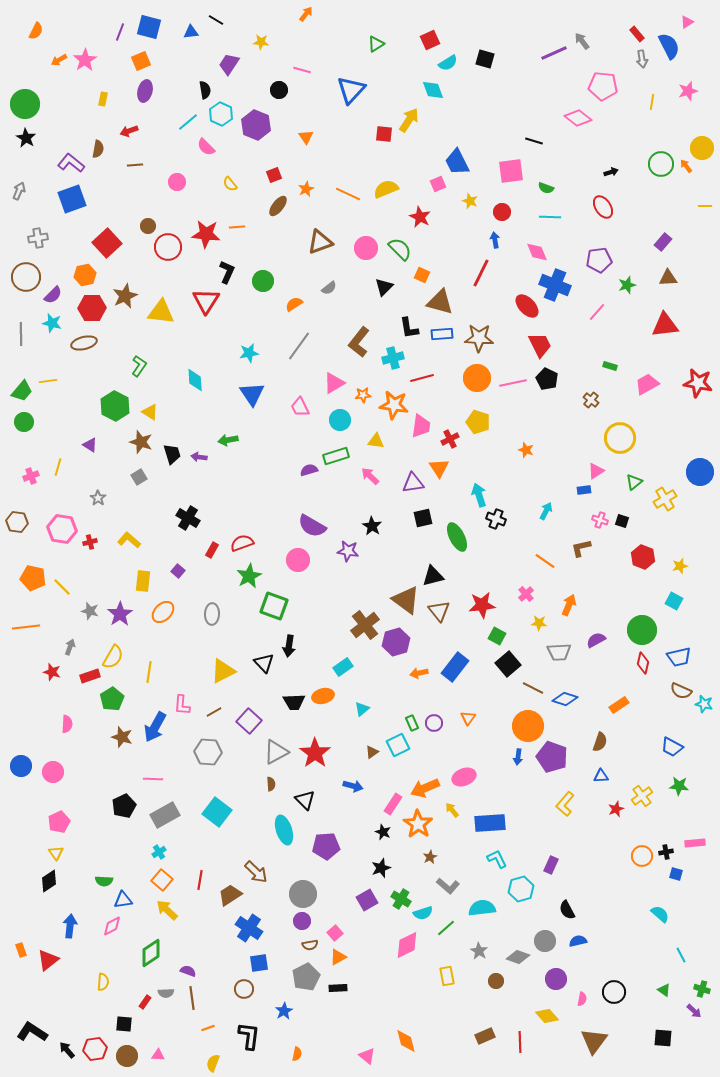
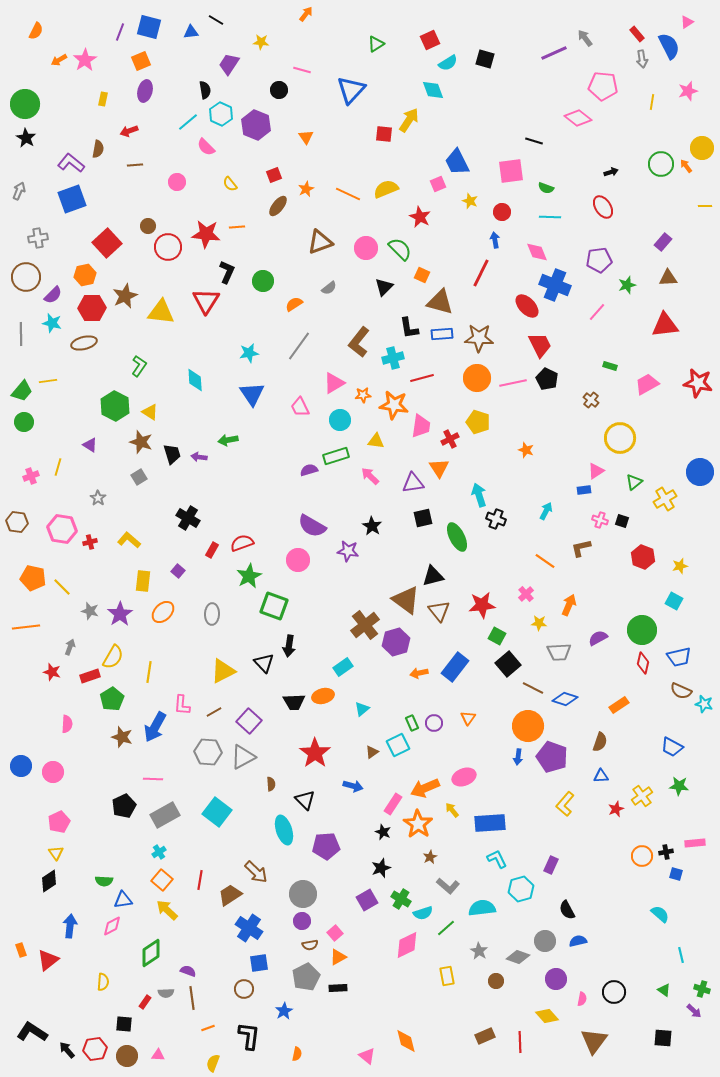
gray arrow at (582, 41): moved 3 px right, 3 px up
purple semicircle at (596, 640): moved 2 px right, 2 px up
gray triangle at (276, 752): moved 33 px left, 5 px down
cyan line at (681, 955): rotated 14 degrees clockwise
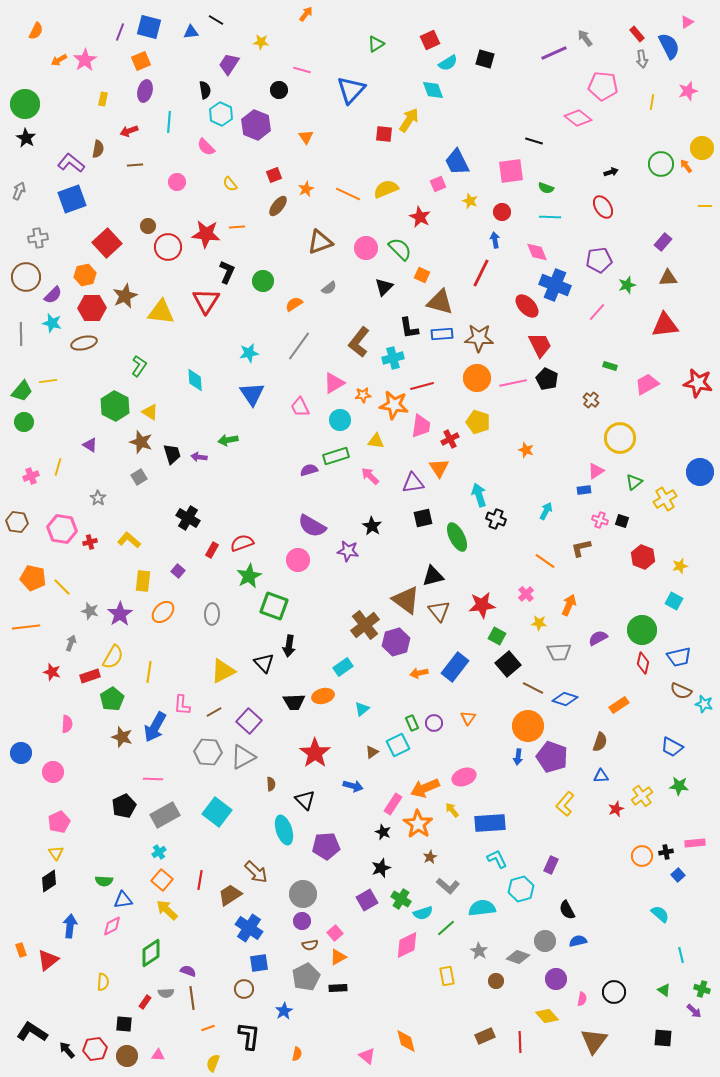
cyan line at (188, 122): moved 19 px left; rotated 45 degrees counterclockwise
red line at (422, 378): moved 8 px down
gray arrow at (70, 647): moved 1 px right, 4 px up
blue circle at (21, 766): moved 13 px up
blue square at (676, 874): moved 2 px right, 1 px down; rotated 32 degrees clockwise
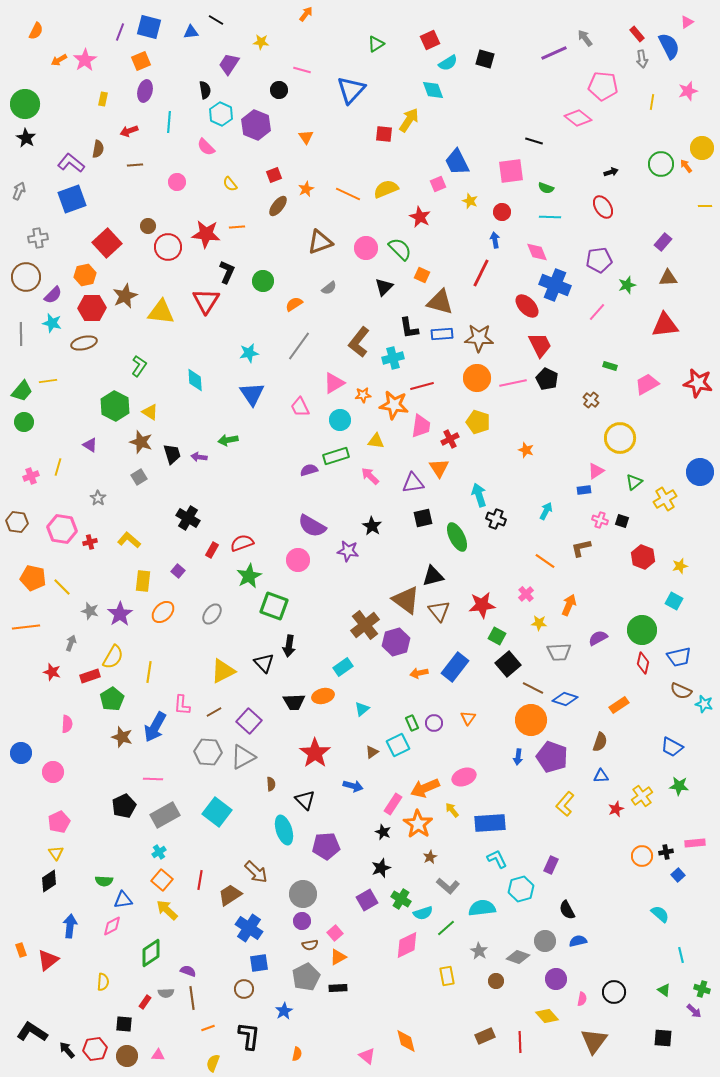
gray ellipse at (212, 614): rotated 35 degrees clockwise
orange circle at (528, 726): moved 3 px right, 6 px up
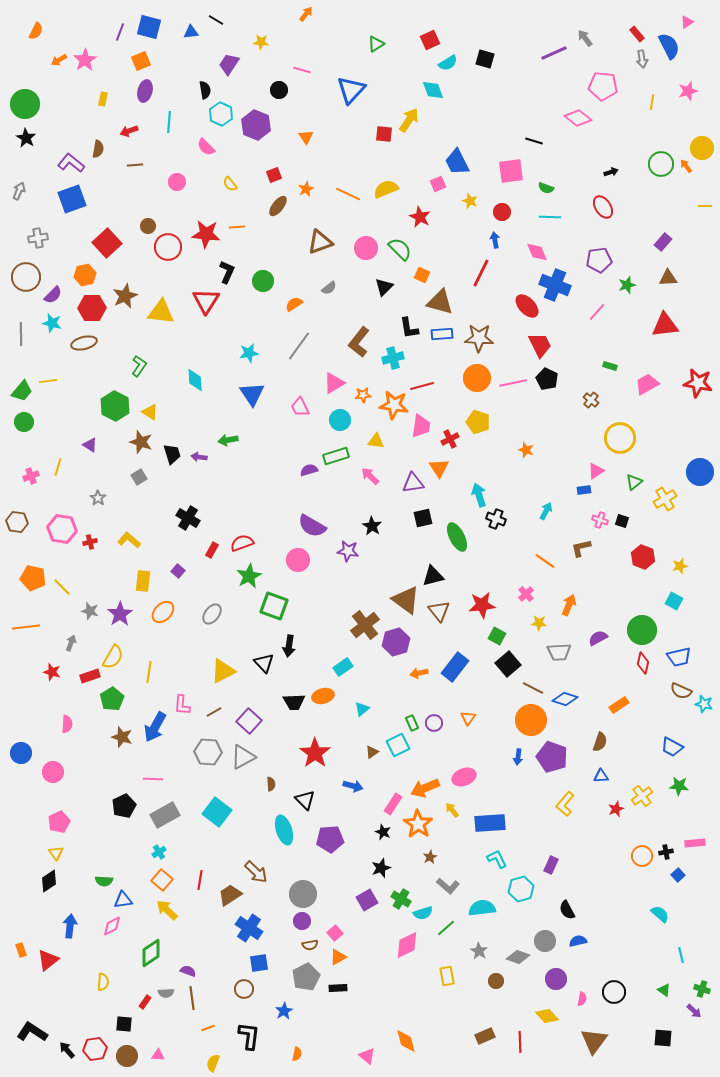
purple pentagon at (326, 846): moved 4 px right, 7 px up
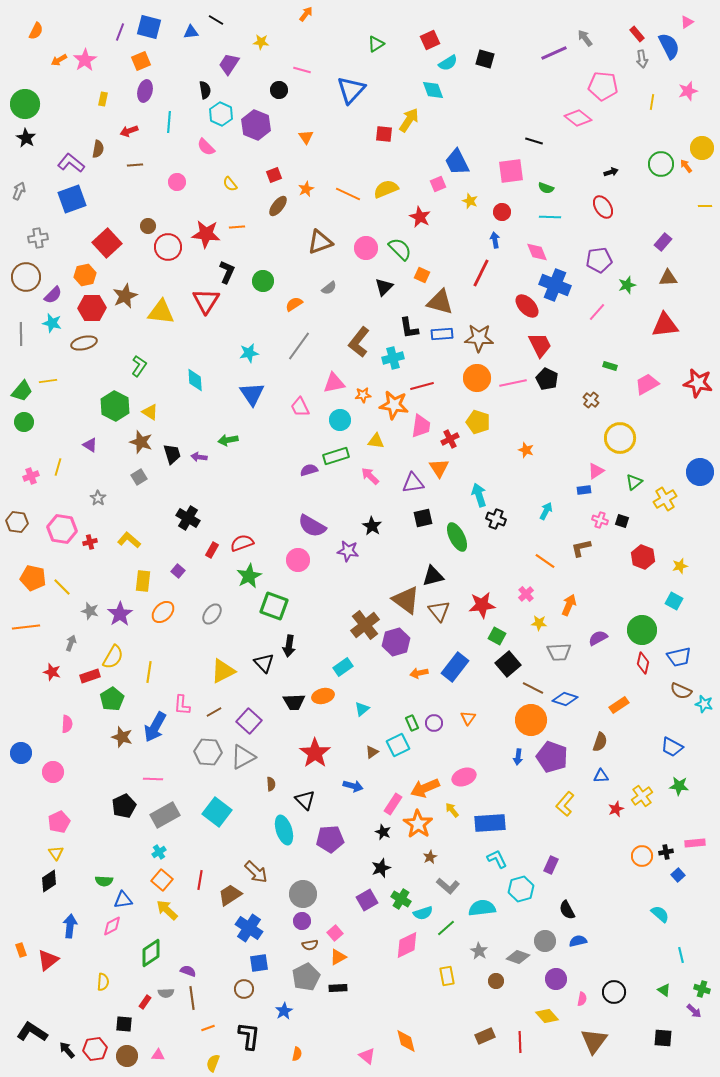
pink triangle at (334, 383): rotated 20 degrees clockwise
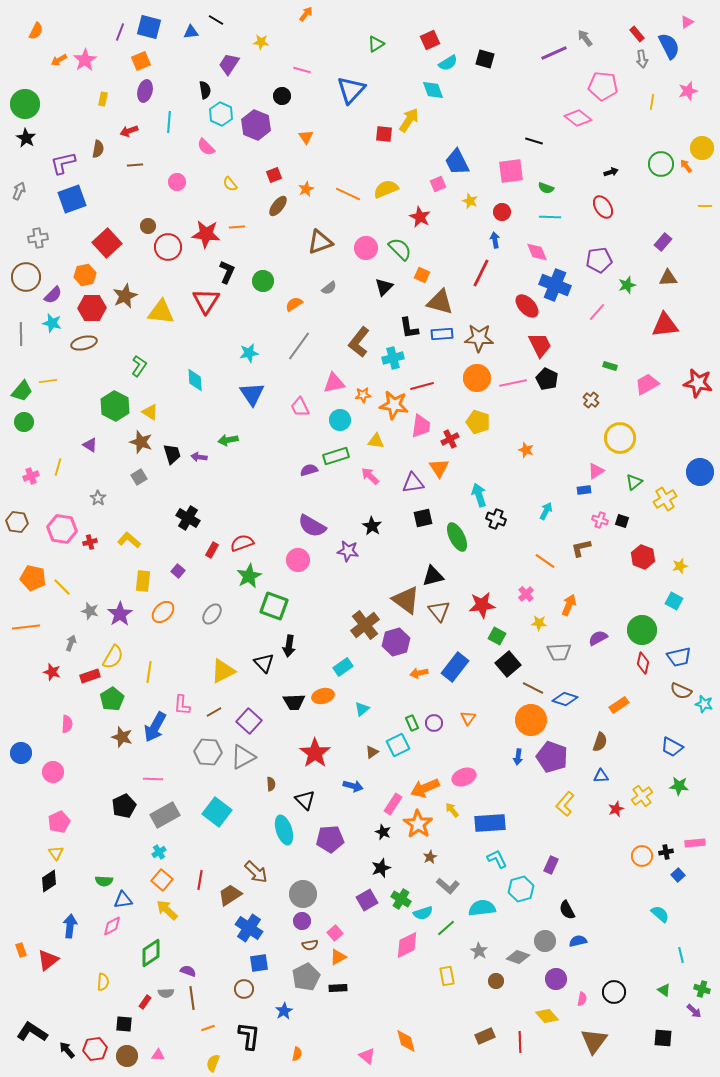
black circle at (279, 90): moved 3 px right, 6 px down
purple L-shape at (71, 163): moved 8 px left; rotated 52 degrees counterclockwise
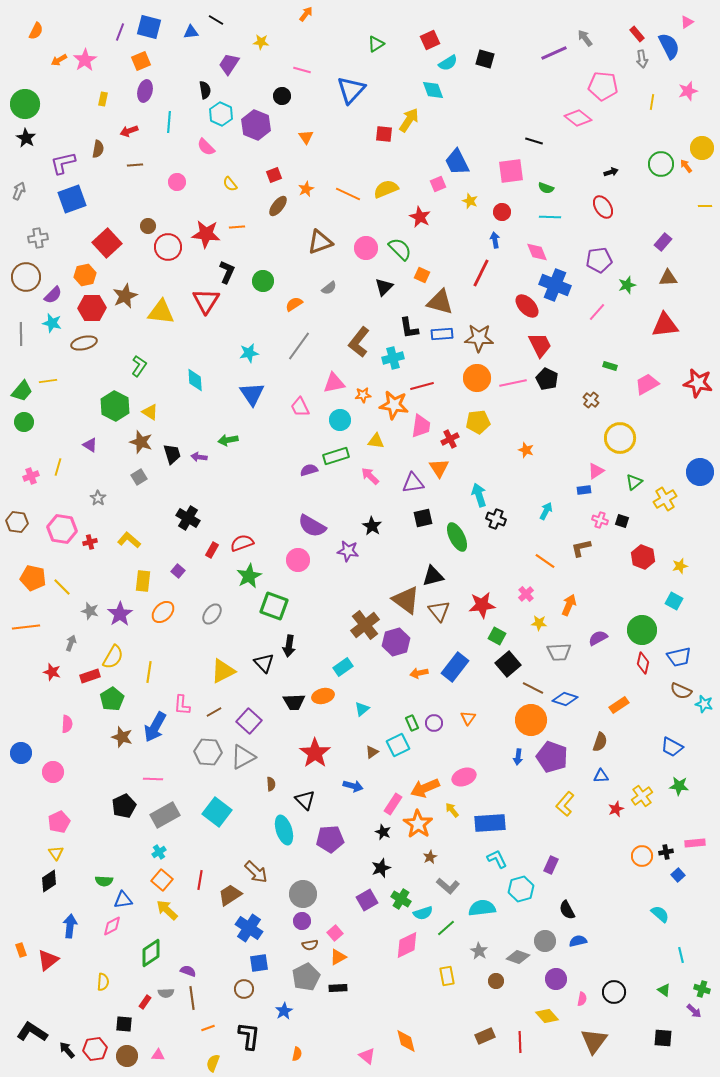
yellow pentagon at (478, 422): rotated 25 degrees counterclockwise
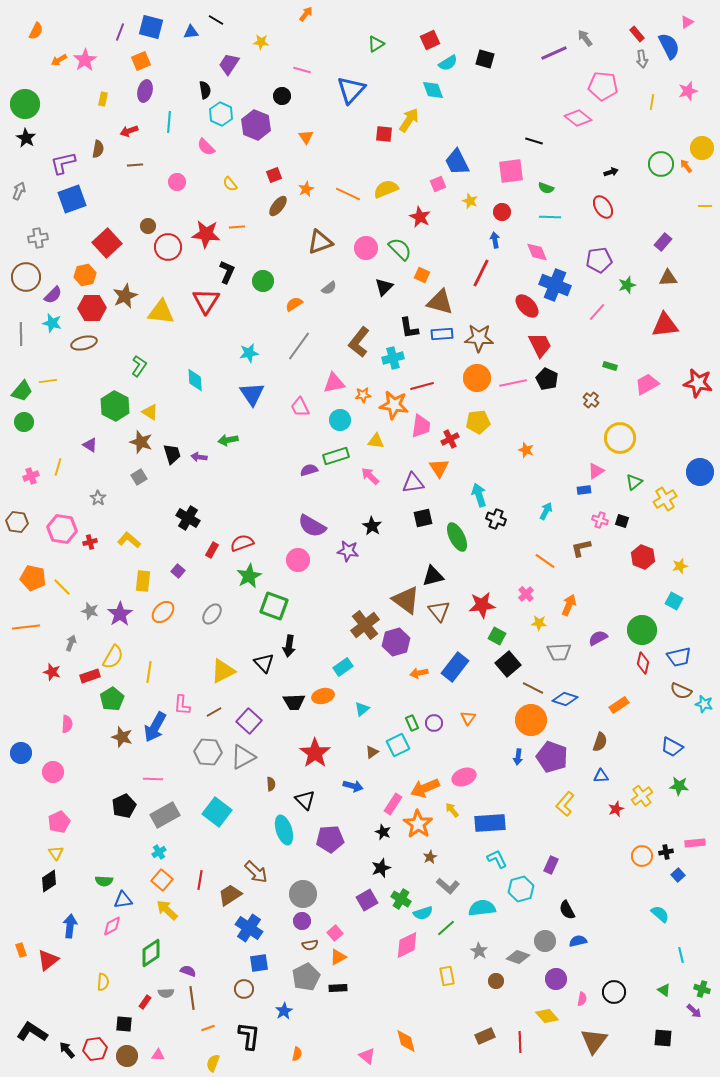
blue square at (149, 27): moved 2 px right
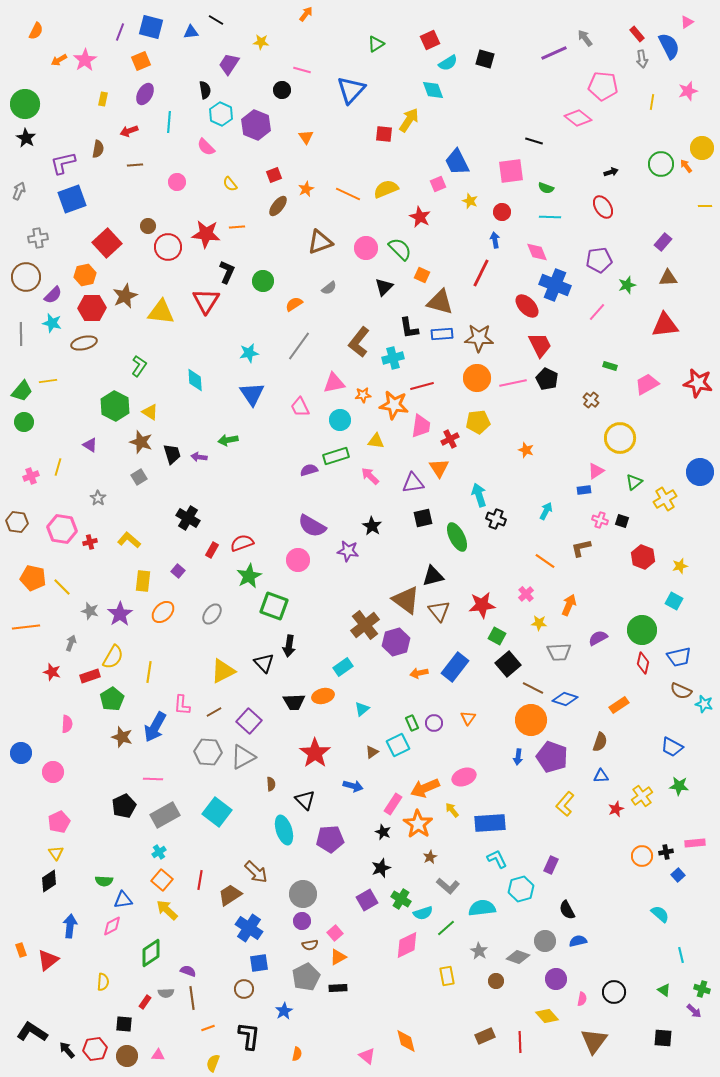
purple ellipse at (145, 91): moved 3 px down; rotated 15 degrees clockwise
black circle at (282, 96): moved 6 px up
